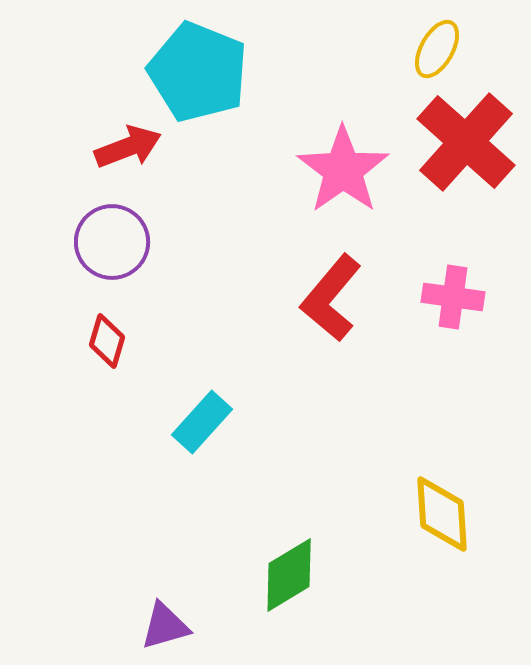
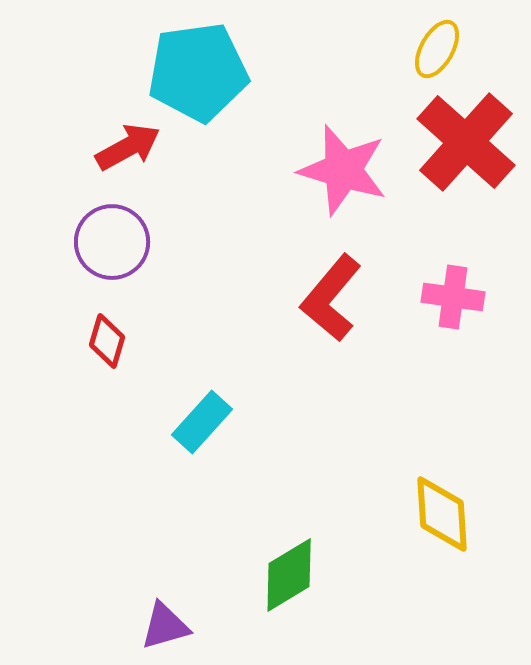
cyan pentagon: rotated 30 degrees counterclockwise
red arrow: rotated 8 degrees counterclockwise
pink star: rotated 20 degrees counterclockwise
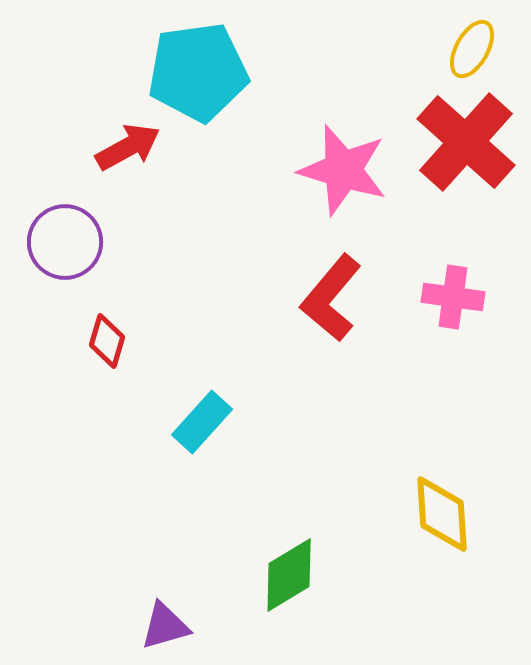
yellow ellipse: moved 35 px right
purple circle: moved 47 px left
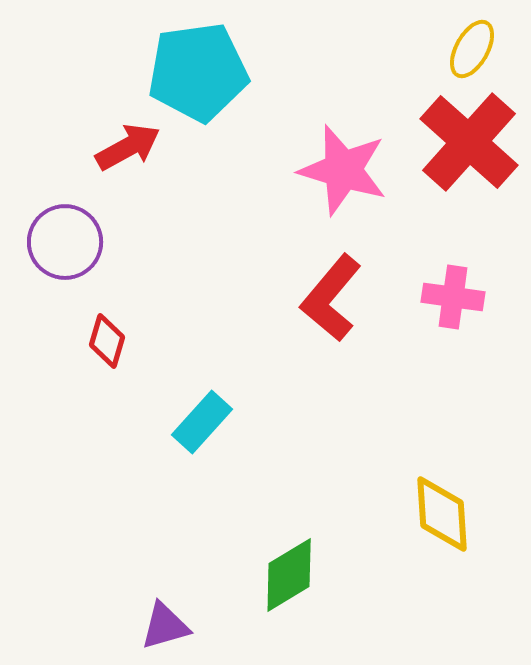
red cross: moved 3 px right
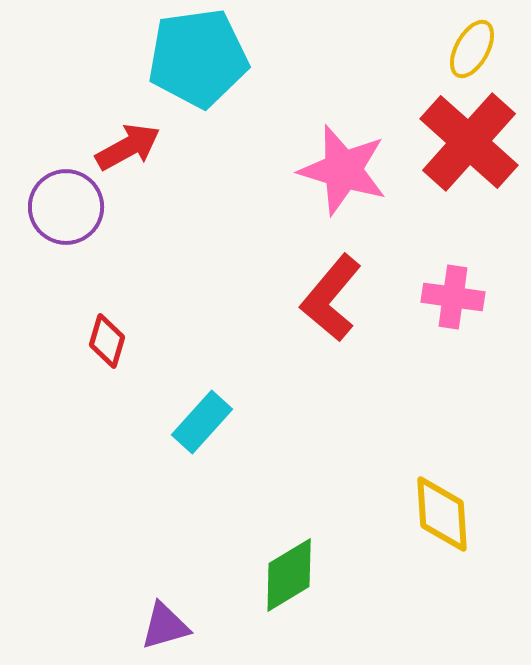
cyan pentagon: moved 14 px up
purple circle: moved 1 px right, 35 px up
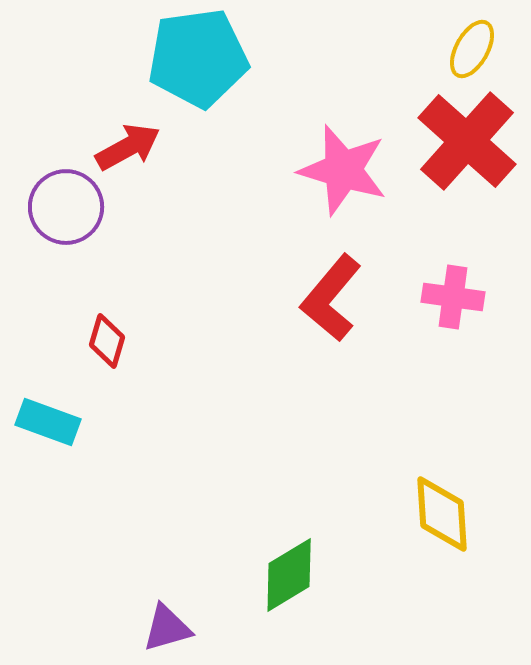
red cross: moved 2 px left, 1 px up
cyan rectangle: moved 154 px left; rotated 68 degrees clockwise
purple triangle: moved 2 px right, 2 px down
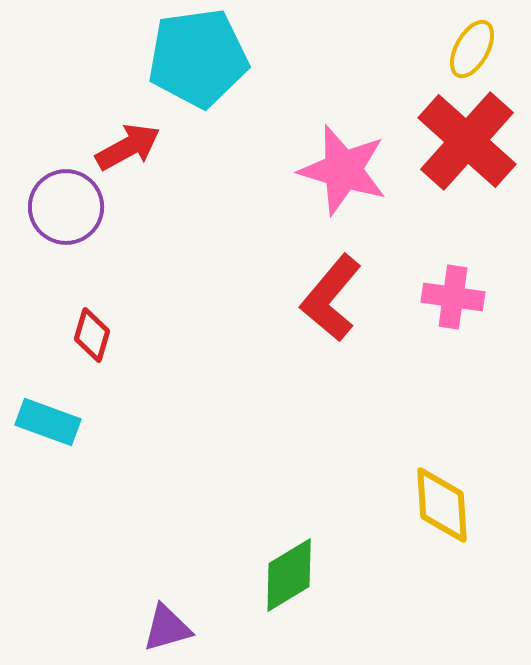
red diamond: moved 15 px left, 6 px up
yellow diamond: moved 9 px up
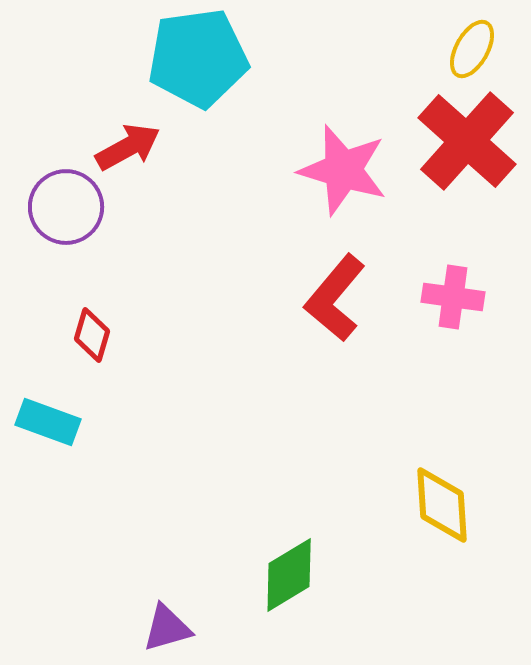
red L-shape: moved 4 px right
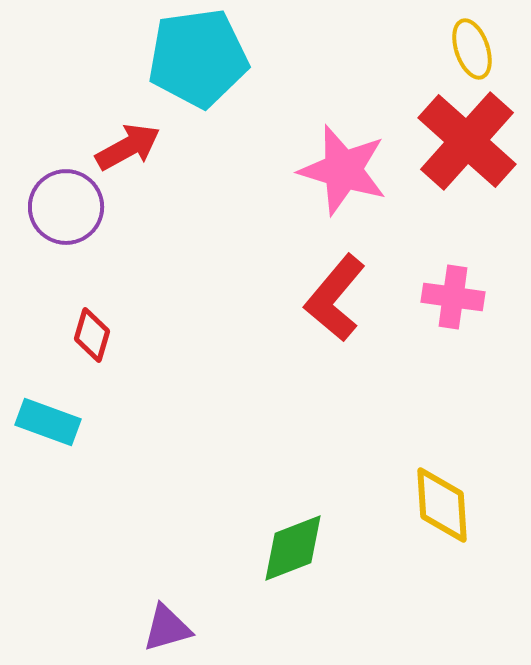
yellow ellipse: rotated 48 degrees counterclockwise
green diamond: moved 4 px right, 27 px up; rotated 10 degrees clockwise
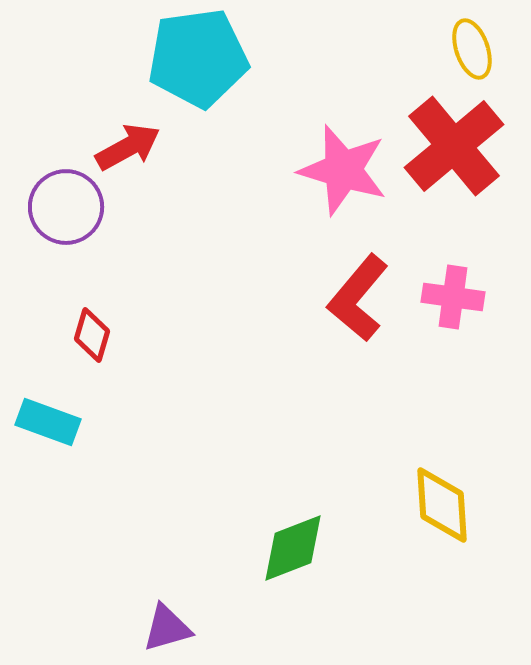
red cross: moved 13 px left, 5 px down; rotated 8 degrees clockwise
red L-shape: moved 23 px right
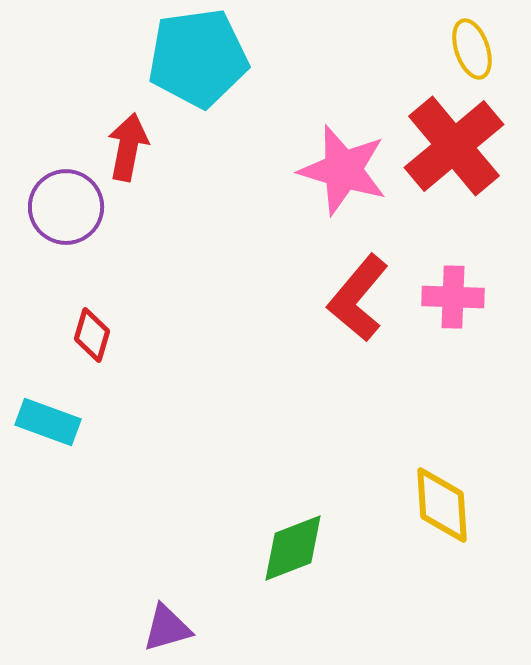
red arrow: rotated 50 degrees counterclockwise
pink cross: rotated 6 degrees counterclockwise
